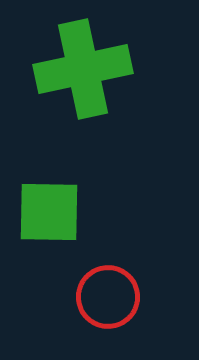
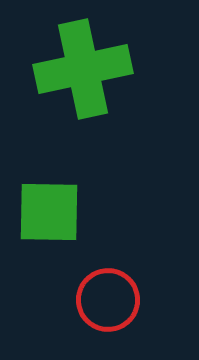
red circle: moved 3 px down
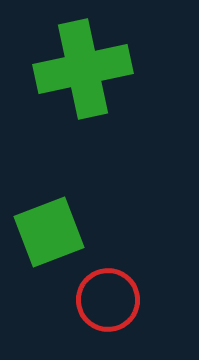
green square: moved 20 px down; rotated 22 degrees counterclockwise
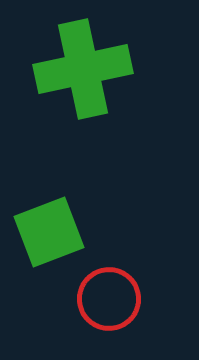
red circle: moved 1 px right, 1 px up
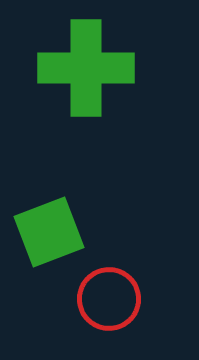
green cross: moved 3 px right, 1 px up; rotated 12 degrees clockwise
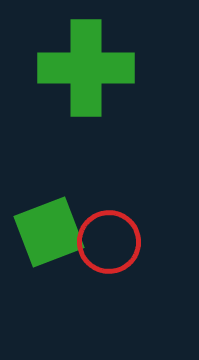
red circle: moved 57 px up
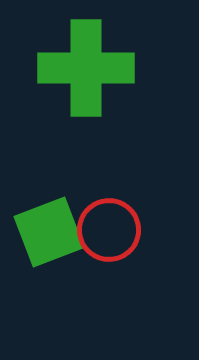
red circle: moved 12 px up
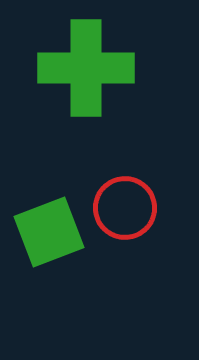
red circle: moved 16 px right, 22 px up
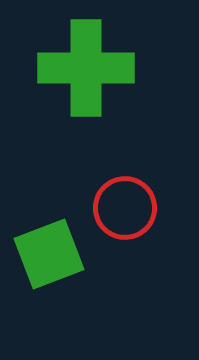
green square: moved 22 px down
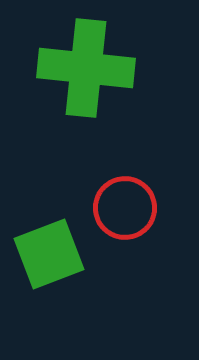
green cross: rotated 6 degrees clockwise
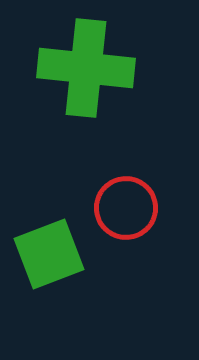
red circle: moved 1 px right
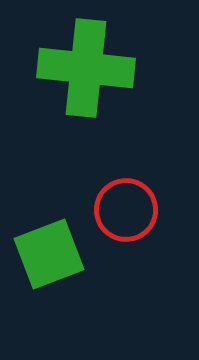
red circle: moved 2 px down
